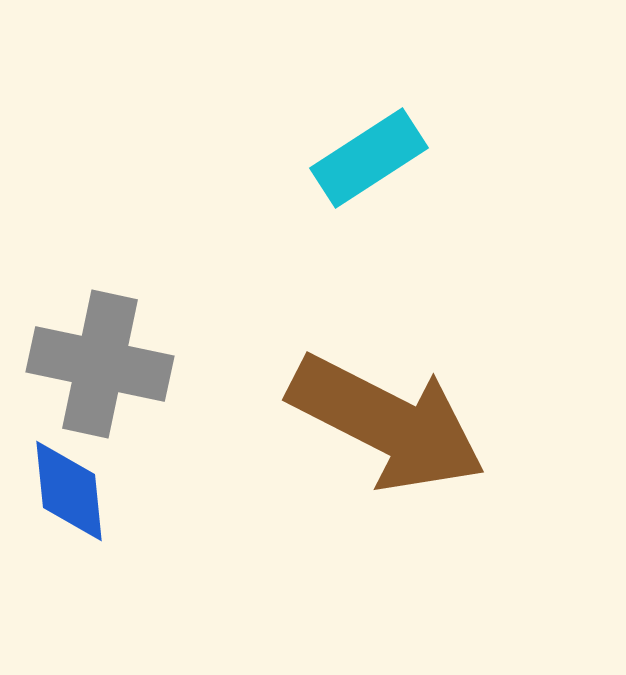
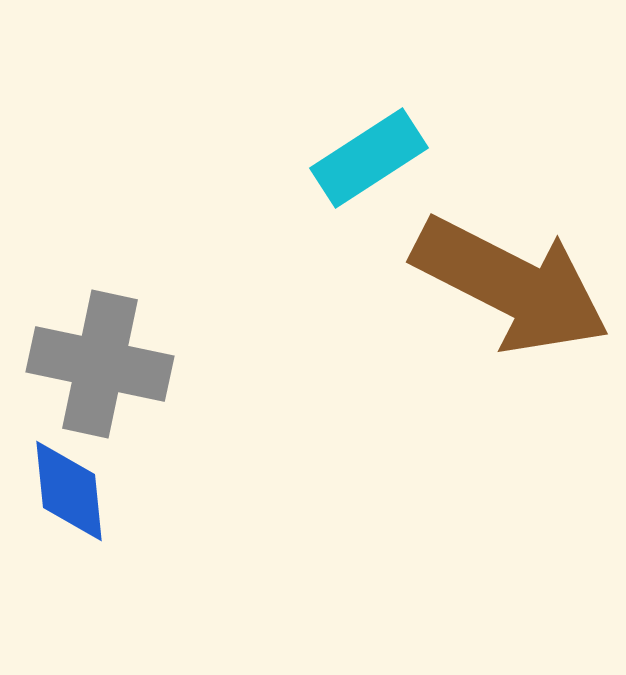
brown arrow: moved 124 px right, 138 px up
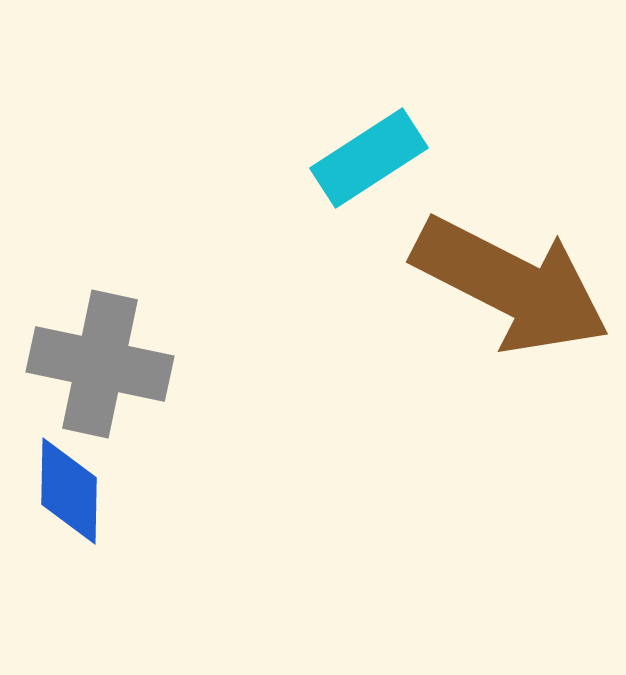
blue diamond: rotated 7 degrees clockwise
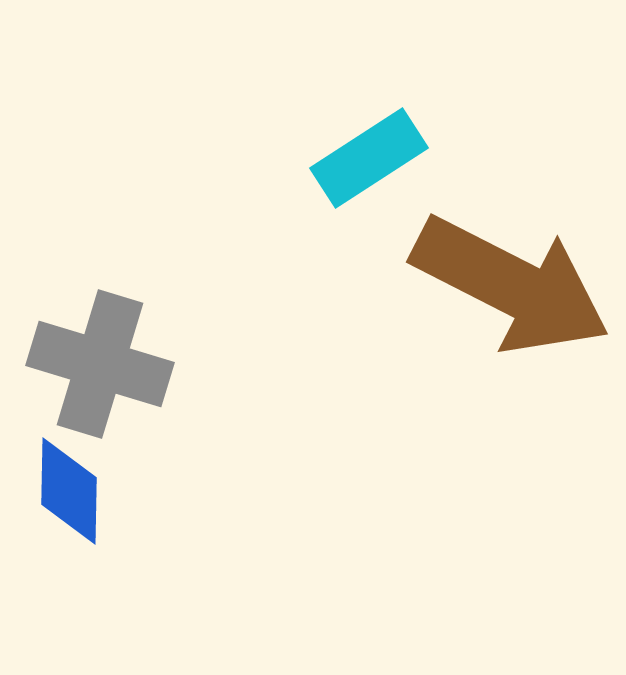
gray cross: rotated 5 degrees clockwise
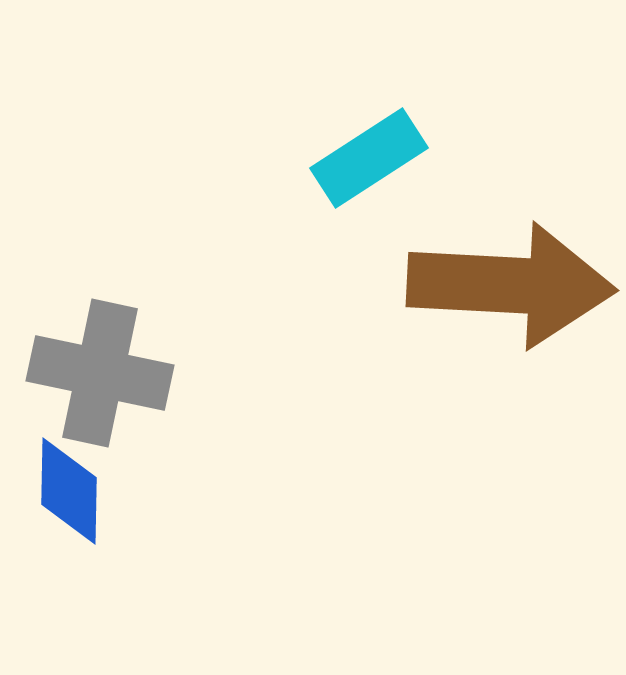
brown arrow: rotated 24 degrees counterclockwise
gray cross: moved 9 px down; rotated 5 degrees counterclockwise
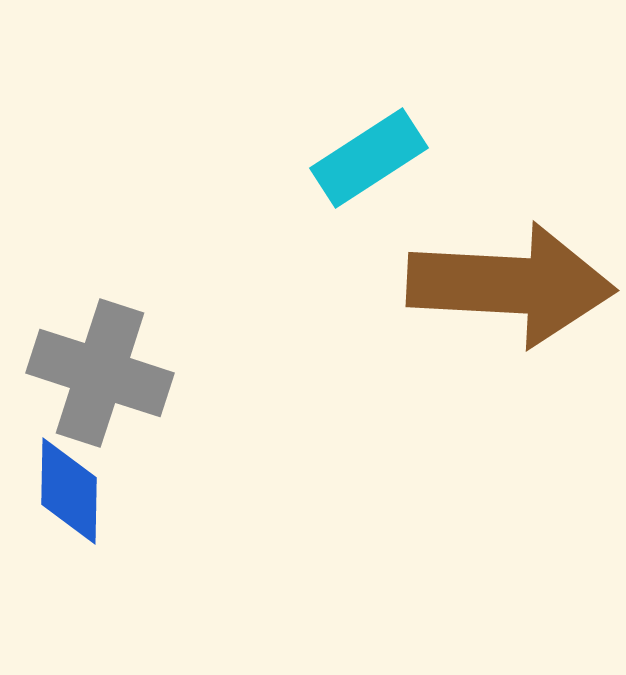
gray cross: rotated 6 degrees clockwise
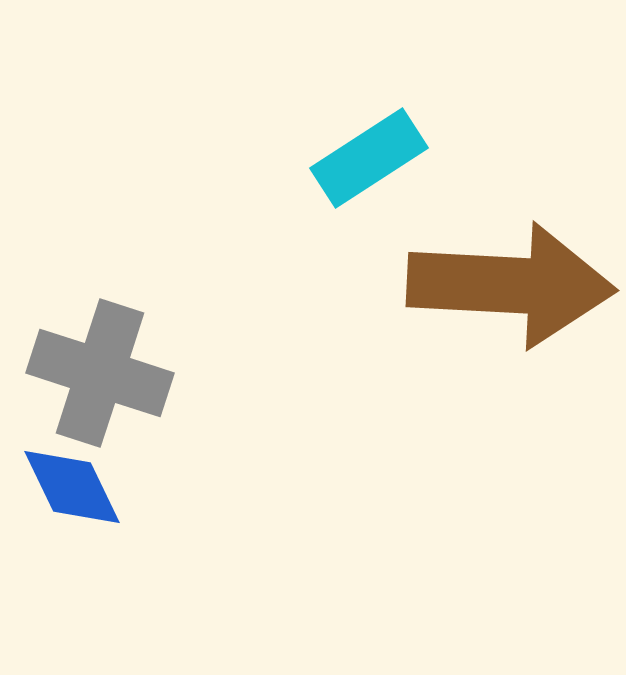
blue diamond: moved 3 px right, 4 px up; rotated 27 degrees counterclockwise
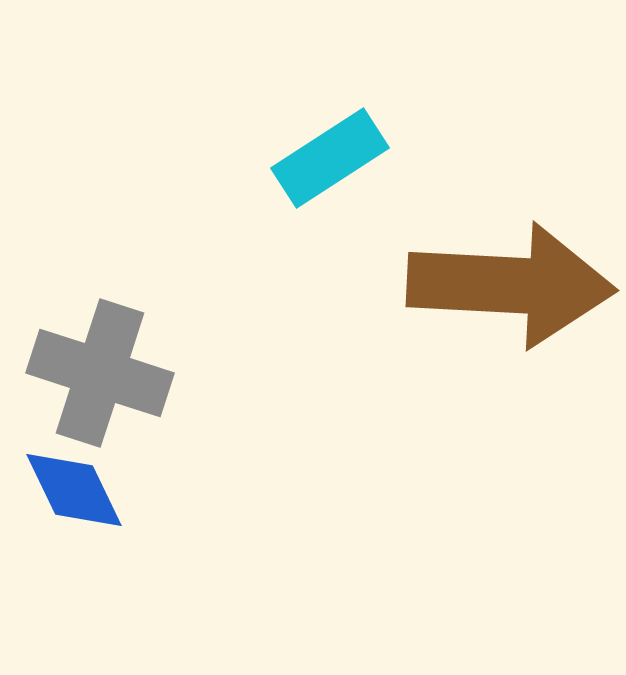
cyan rectangle: moved 39 px left
blue diamond: moved 2 px right, 3 px down
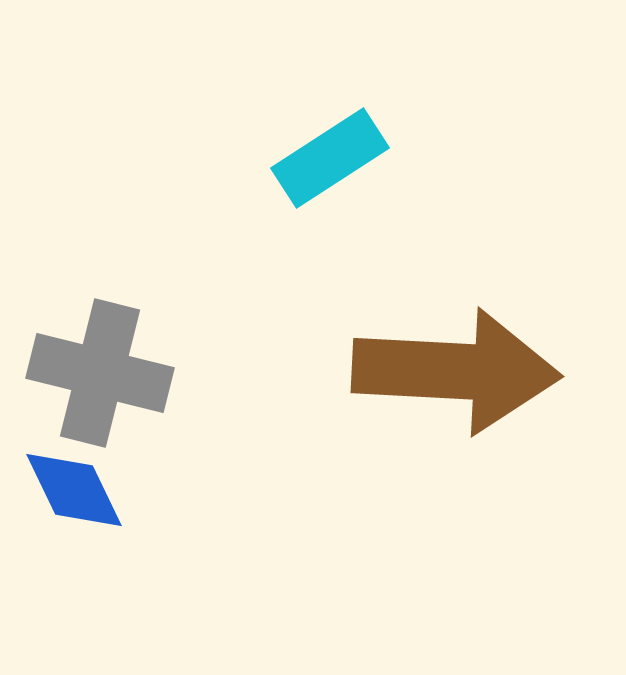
brown arrow: moved 55 px left, 86 px down
gray cross: rotated 4 degrees counterclockwise
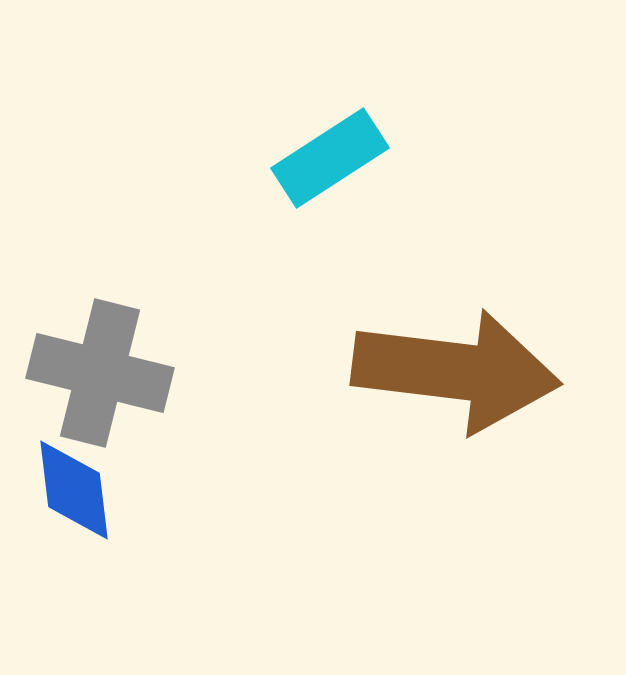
brown arrow: rotated 4 degrees clockwise
blue diamond: rotated 19 degrees clockwise
